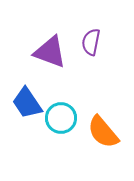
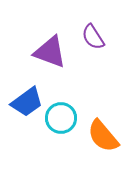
purple semicircle: moved 2 px right, 5 px up; rotated 44 degrees counterclockwise
blue trapezoid: moved 1 px up; rotated 92 degrees counterclockwise
orange semicircle: moved 4 px down
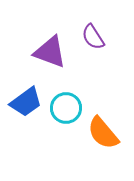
blue trapezoid: moved 1 px left
cyan circle: moved 5 px right, 10 px up
orange semicircle: moved 3 px up
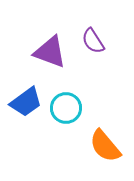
purple semicircle: moved 4 px down
orange semicircle: moved 2 px right, 13 px down
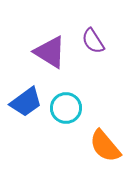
purple triangle: rotated 12 degrees clockwise
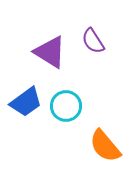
cyan circle: moved 2 px up
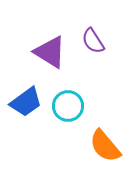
cyan circle: moved 2 px right
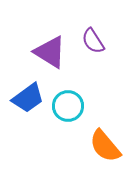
blue trapezoid: moved 2 px right, 4 px up
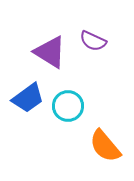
purple semicircle: rotated 32 degrees counterclockwise
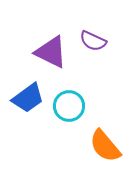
purple triangle: moved 1 px right; rotated 6 degrees counterclockwise
cyan circle: moved 1 px right
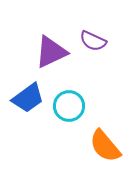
purple triangle: rotated 51 degrees counterclockwise
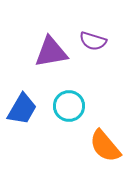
purple semicircle: rotated 8 degrees counterclockwise
purple triangle: rotated 15 degrees clockwise
blue trapezoid: moved 6 px left, 11 px down; rotated 24 degrees counterclockwise
